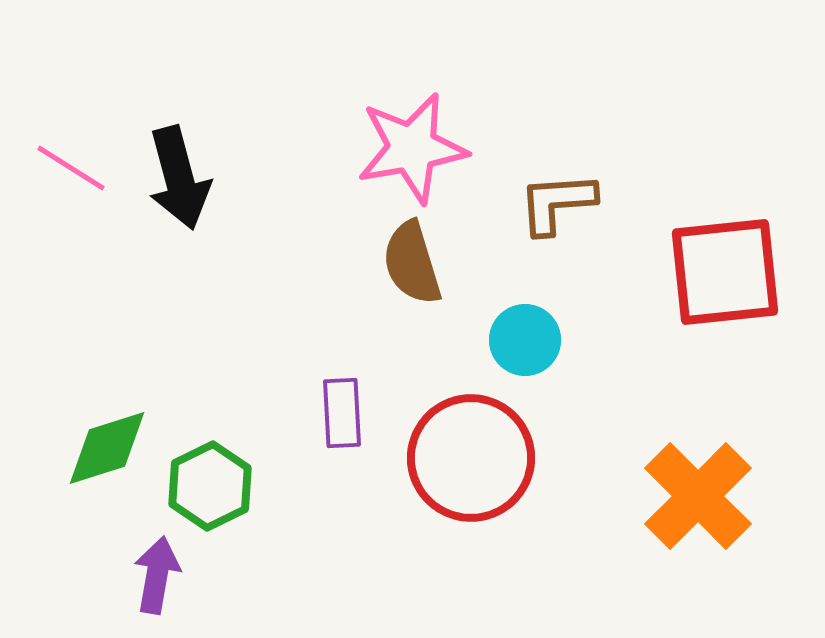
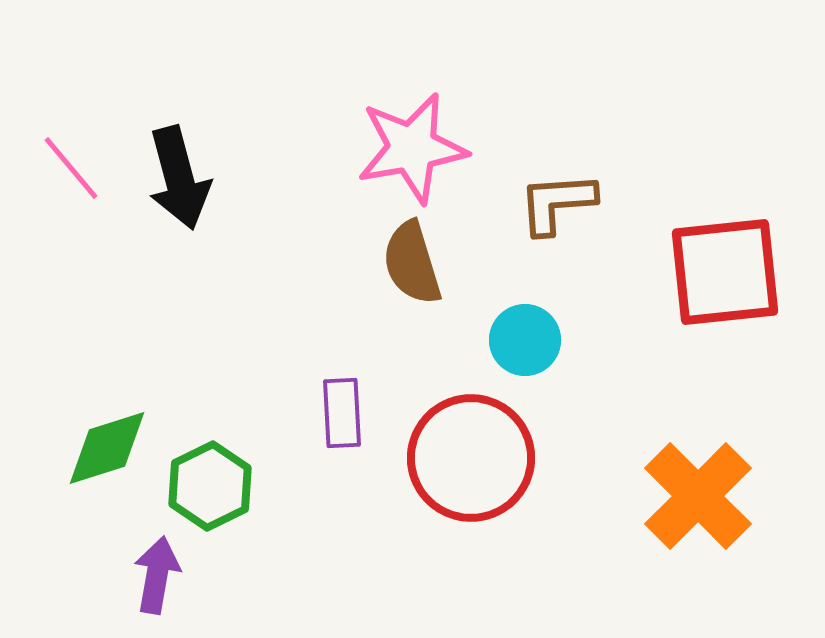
pink line: rotated 18 degrees clockwise
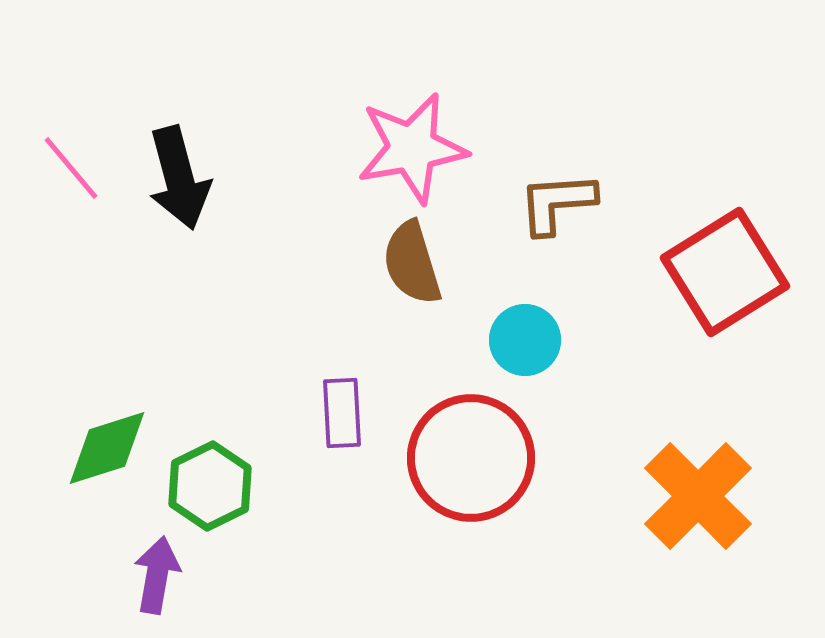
red square: rotated 26 degrees counterclockwise
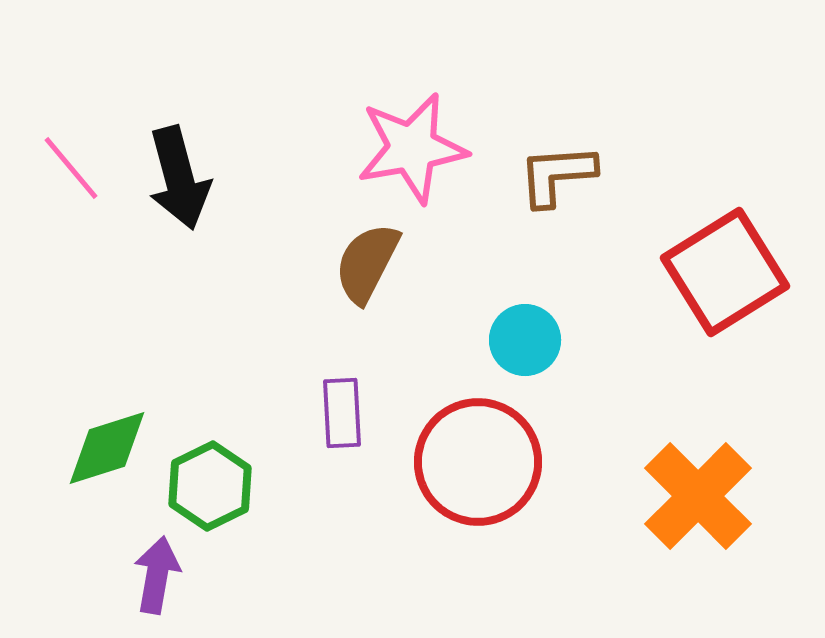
brown L-shape: moved 28 px up
brown semicircle: moved 45 px left; rotated 44 degrees clockwise
red circle: moved 7 px right, 4 px down
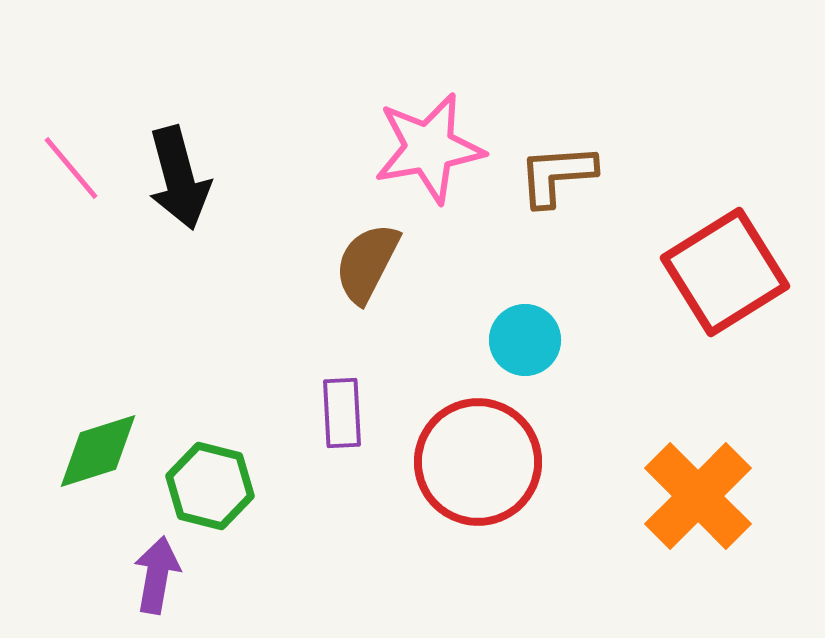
pink star: moved 17 px right
green diamond: moved 9 px left, 3 px down
green hexagon: rotated 20 degrees counterclockwise
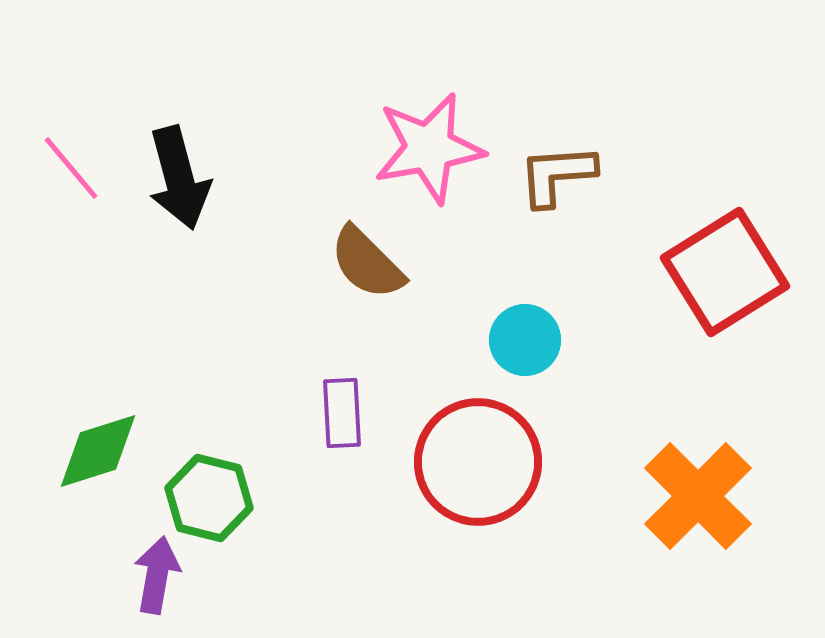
brown semicircle: rotated 72 degrees counterclockwise
green hexagon: moved 1 px left, 12 px down
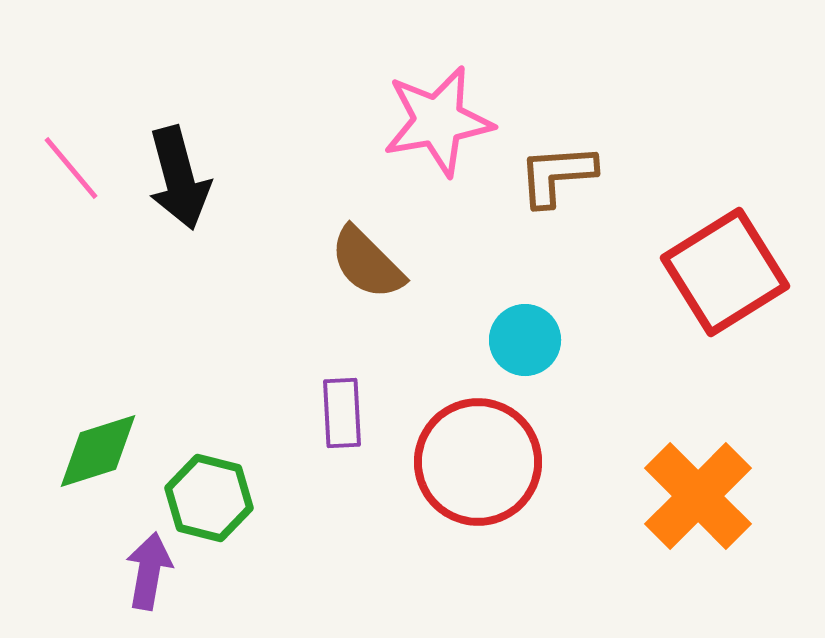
pink star: moved 9 px right, 27 px up
purple arrow: moved 8 px left, 4 px up
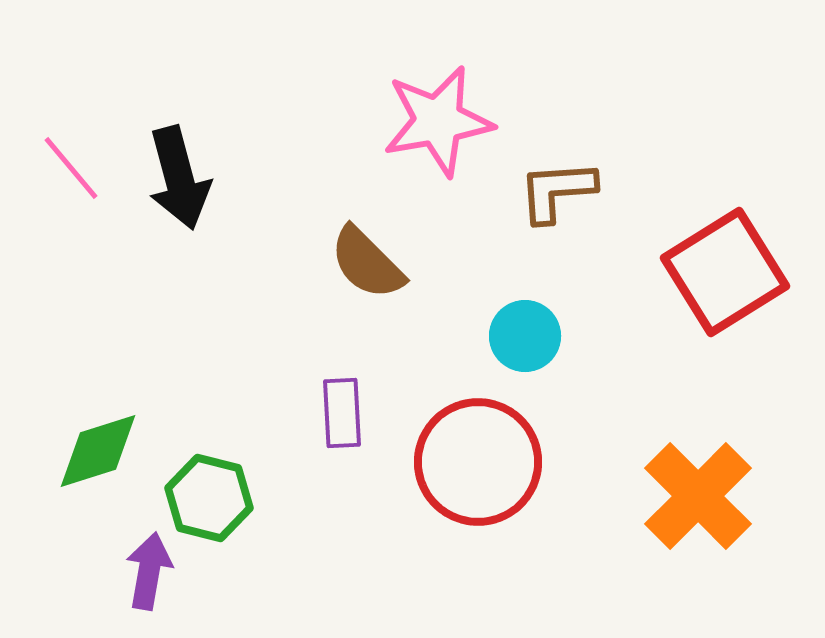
brown L-shape: moved 16 px down
cyan circle: moved 4 px up
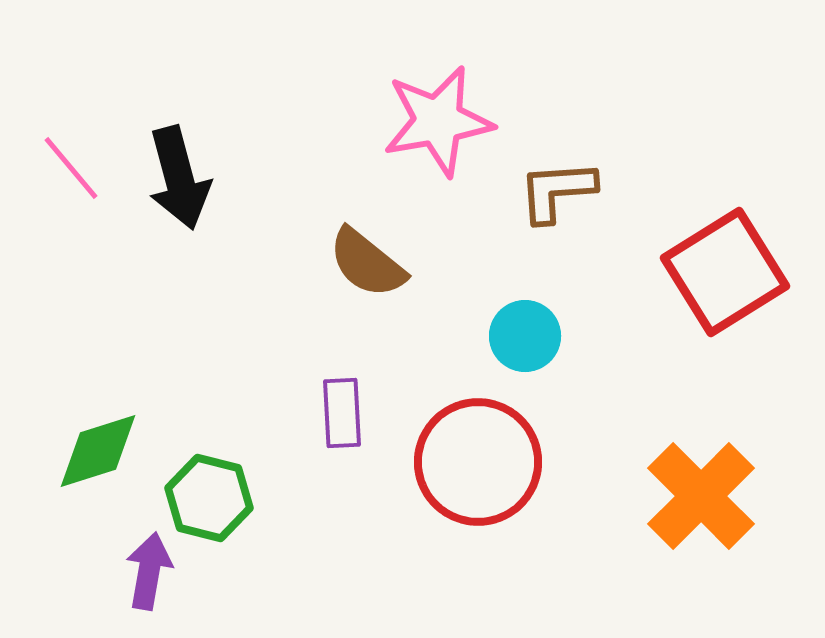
brown semicircle: rotated 6 degrees counterclockwise
orange cross: moved 3 px right
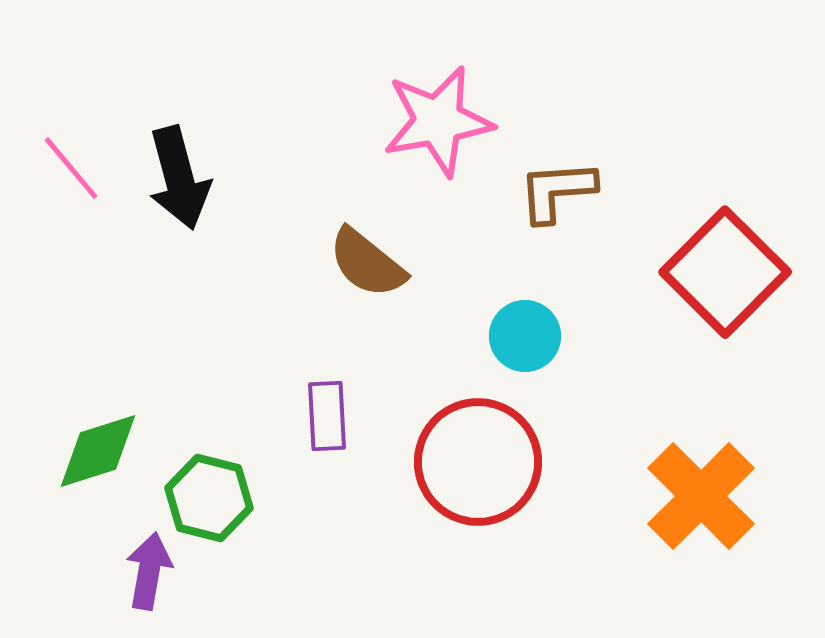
red square: rotated 13 degrees counterclockwise
purple rectangle: moved 15 px left, 3 px down
